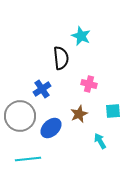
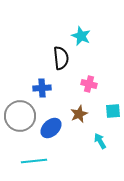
blue cross: moved 1 px up; rotated 30 degrees clockwise
cyan line: moved 6 px right, 2 px down
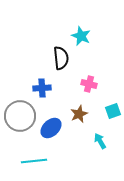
cyan square: rotated 14 degrees counterclockwise
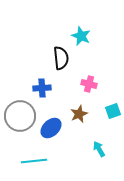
cyan arrow: moved 1 px left, 8 px down
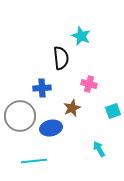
brown star: moved 7 px left, 6 px up
blue ellipse: rotated 30 degrees clockwise
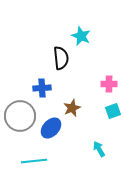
pink cross: moved 20 px right; rotated 14 degrees counterclockwise
blue ellipse: rotated 35 degrees counterclockwise
